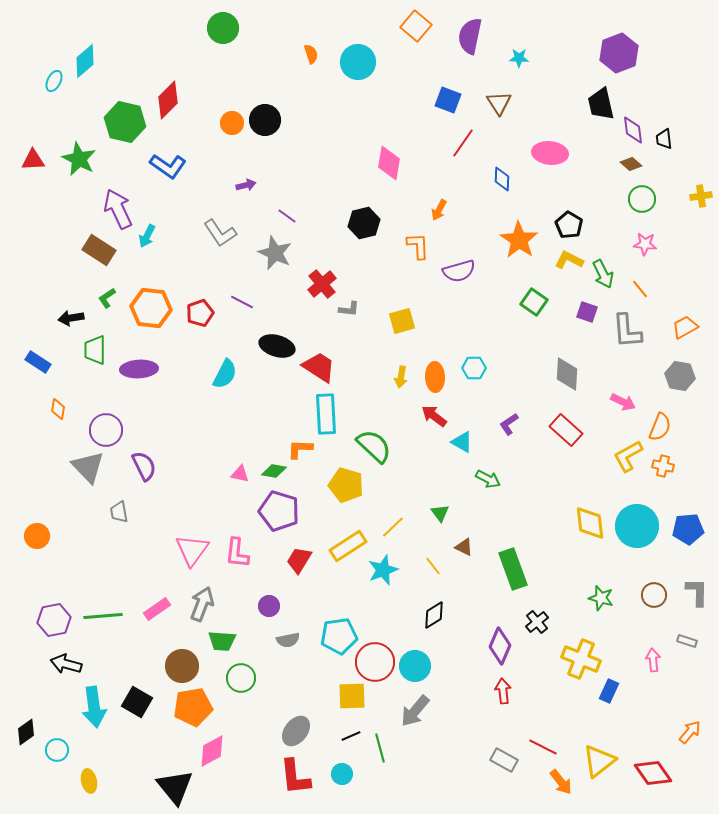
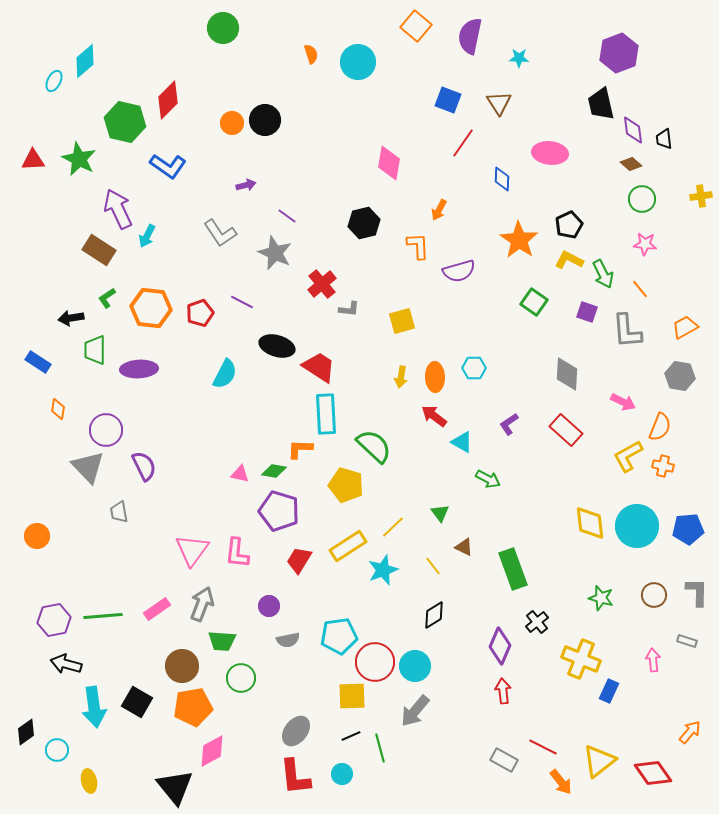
black pentagon at (569, 225): rotated 16 degrees clockwise
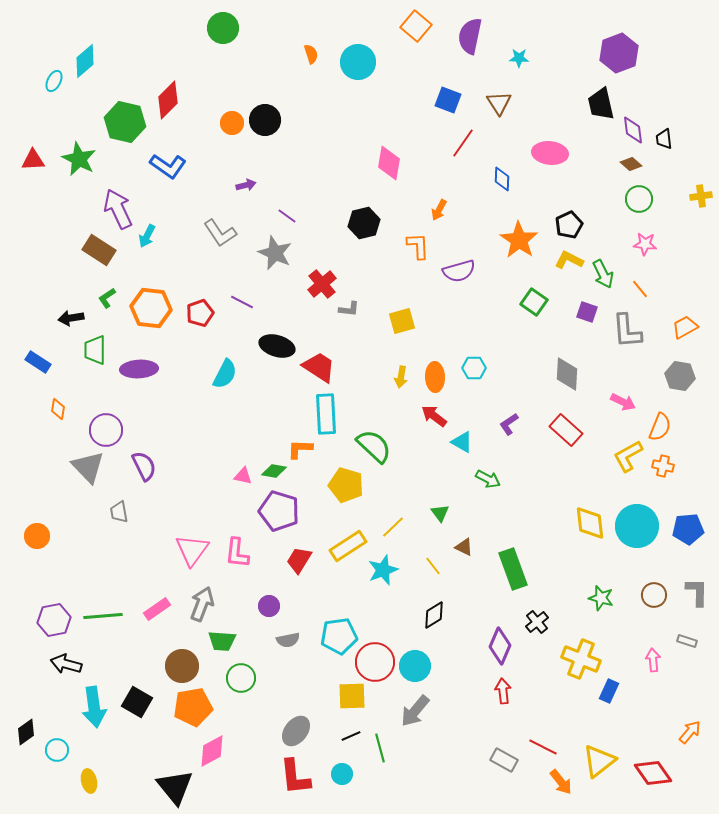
green circle at (642, 199): moved 3 px left
pink triangle at (240, 474): moved 3 px right, 2 px down
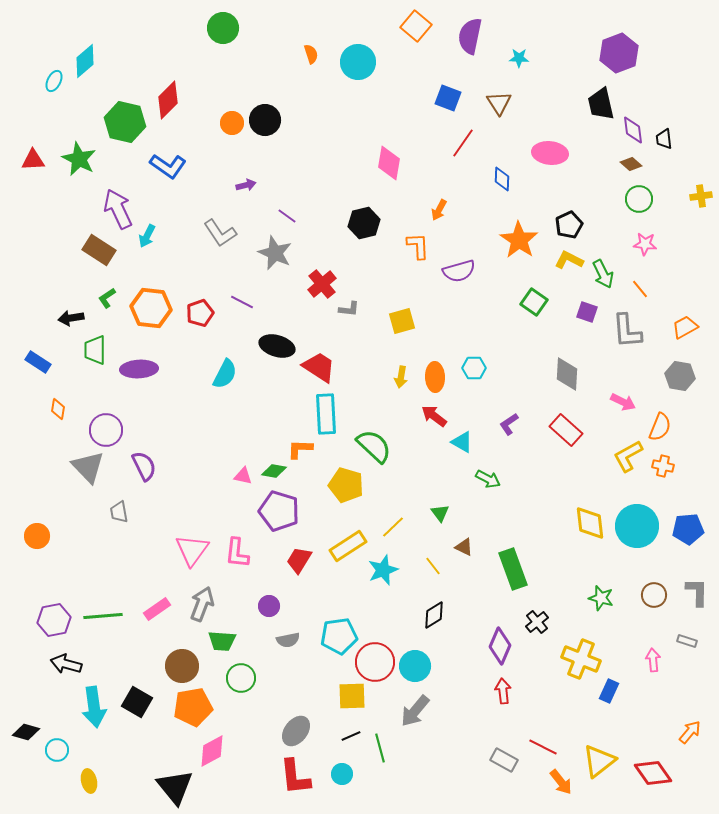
blue square at (448, 100): moved 2 px up
black diamond at (26, 732): rotated 52 degrees clockwise
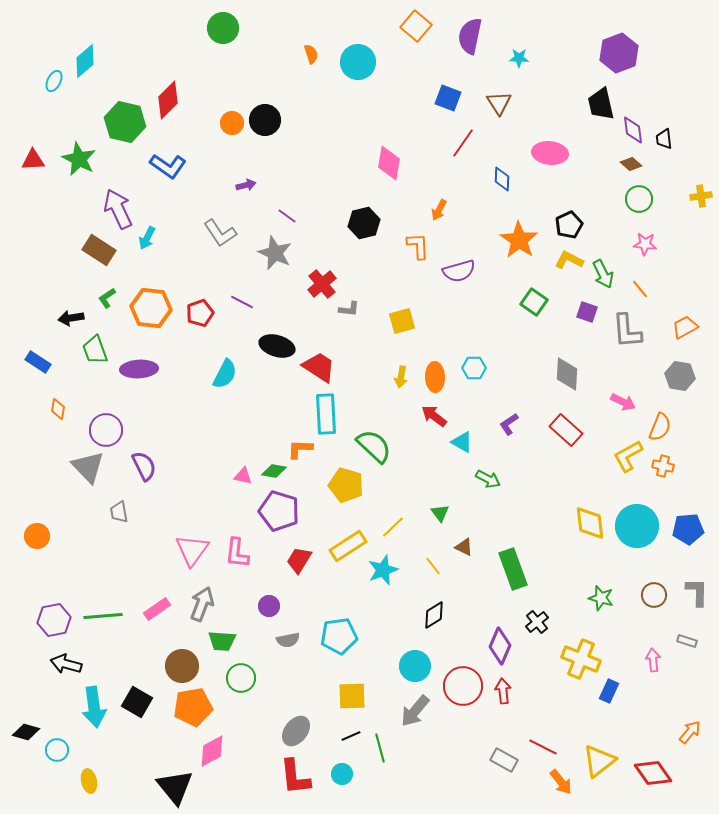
cyan arrow at (147, 236): moved 2 px down
green trapezoid at (95, 350): rotated 20 degrees counterclockwise
red circle at (375, 662): moved 88 px right, 24 px down
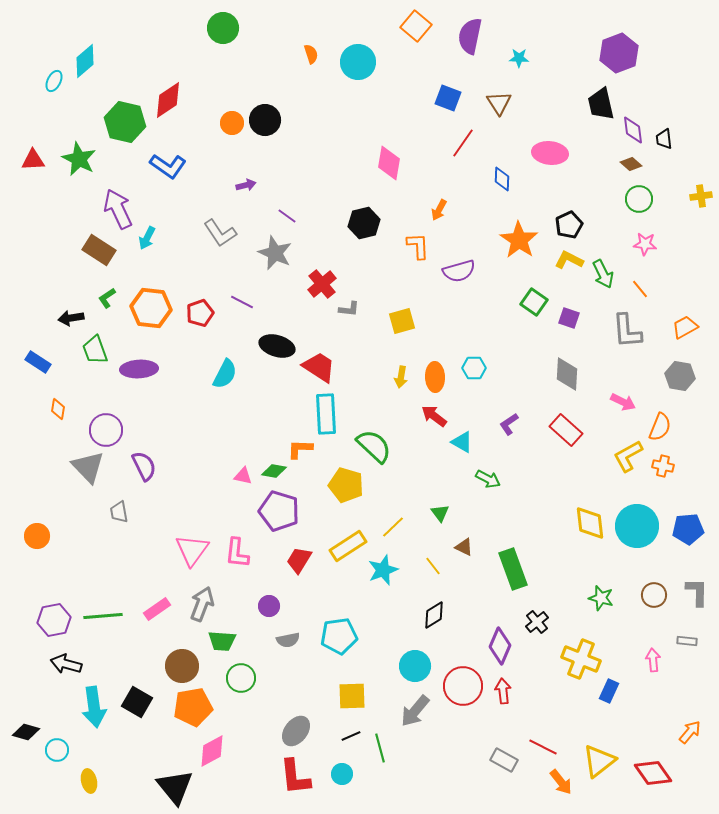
red diamond at (168, 100): rotated 12 degrees clockwise
purple square at (587, 312): moved 18 px left, 6 px down
gray rectangle at (687, 641): rotated 12 degrees counterclockwise
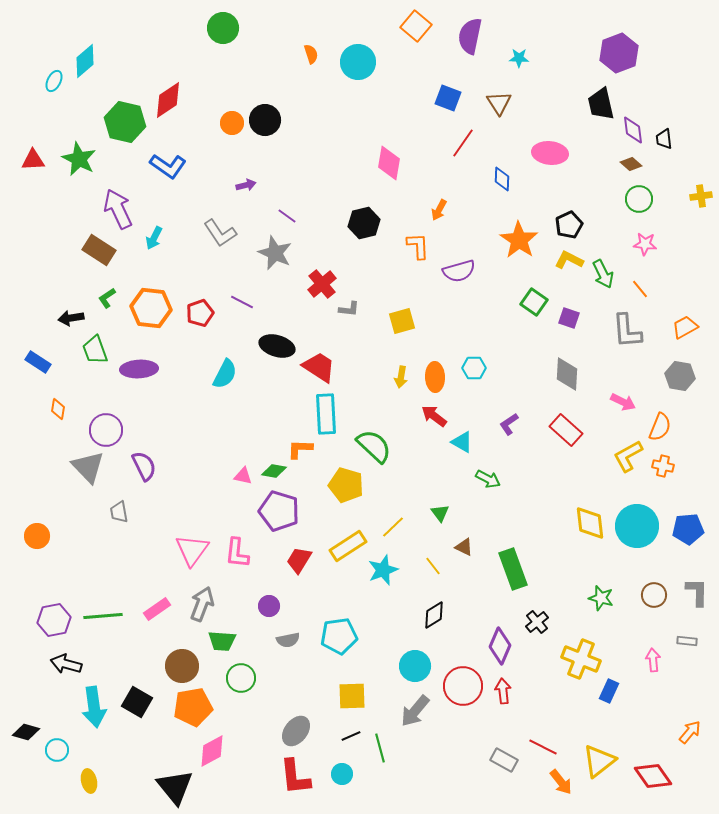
cyan arrow at (147, 238): moved 7 px right
red diamond at (653, 773): moved 3 px down
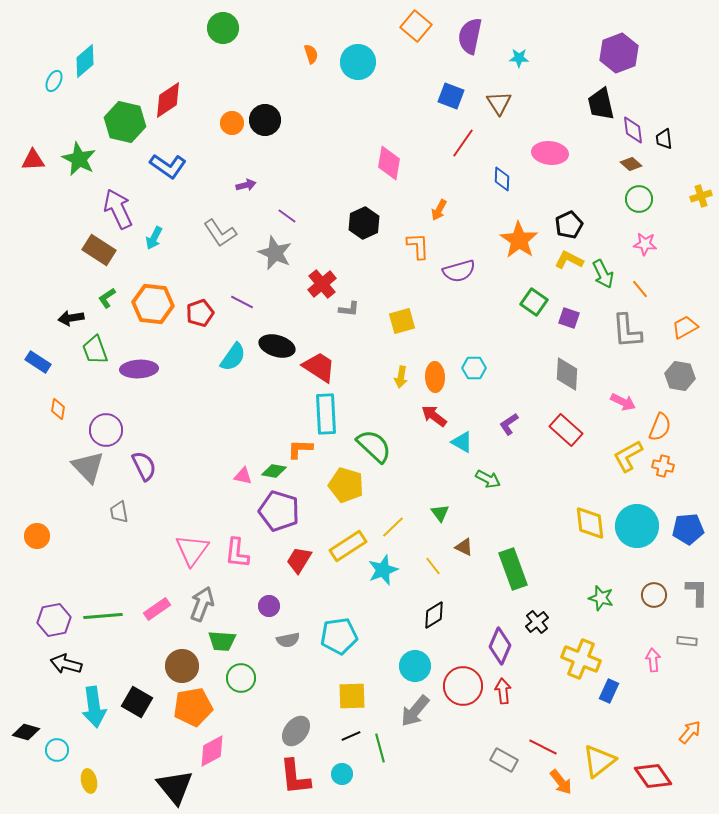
blue square at (448, 98): moved 3 px right, 2 px up
yellow cross at (701, 196): rotated 10 degrees counterclockwise
black hexagon at (364, 223): rotated 12 degrees counterclockwise
orange hexagon at (151, 308): moved 2 px right, 4 px up
cyan semicircle at (225, 374): moved 8 px right, 17 px up; rotated 8 degrees clockwise
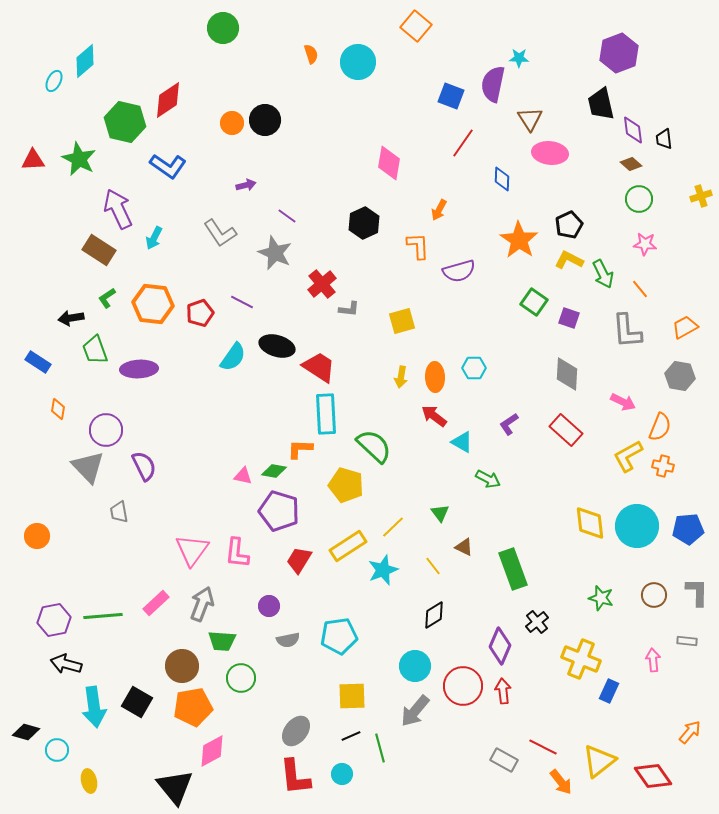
purple semicircle at (470, 36): moved 23 px right, 48 px down
brown triangle at (499, 103): moved 31 px right, 16 px down
pink rectangle at (157, 609): moved 1 px left, 6 px up; rotated 8 degrees counterclockwise
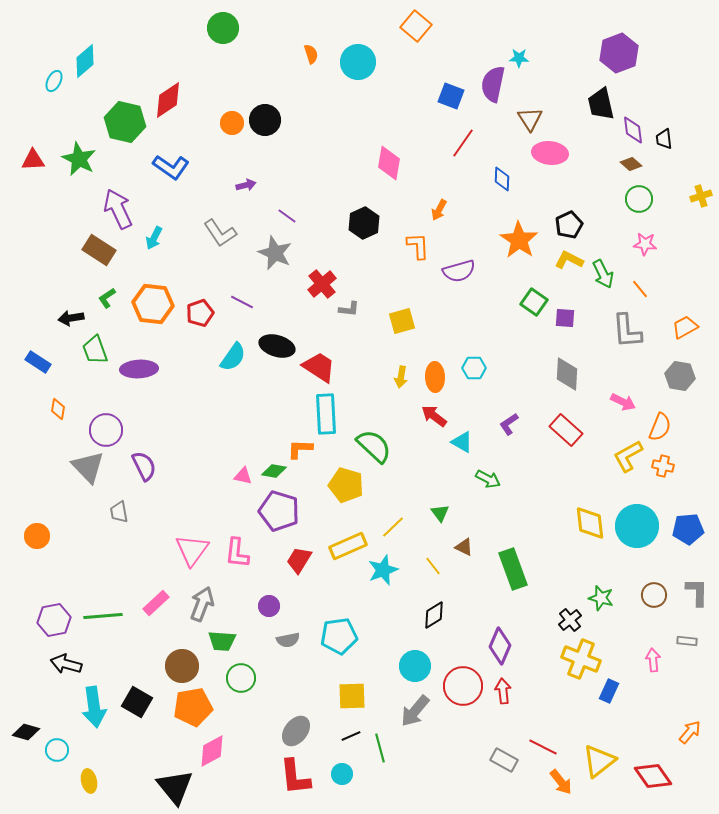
blue L-shape at (168, 166): moved 3 px right, 1 px down
purple square at (569, 318): moved 4 px left; rotated 15 degrees counterclockwise
yellow rectangle at (348, 546): rotated 9 degrees clockwise
black cross at (537, 622): moved 33 px right, 2 px up
